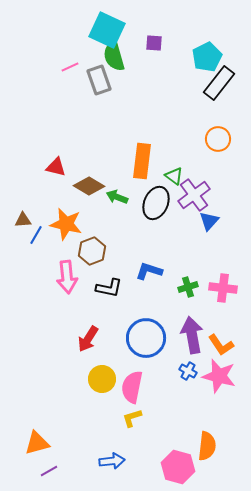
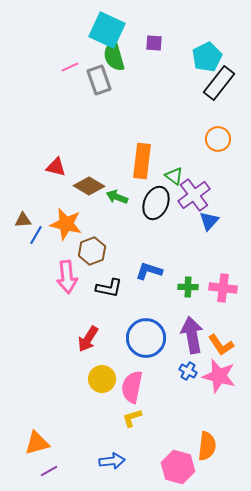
green cross: rotated 18 degrees clockwise
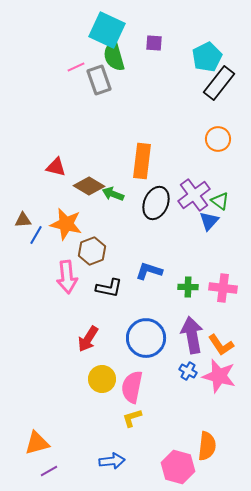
pink line: moved 6 px right
green triangle: moved 46 px right, 25 px down
green arrow: moved 4 px left, 3 px up
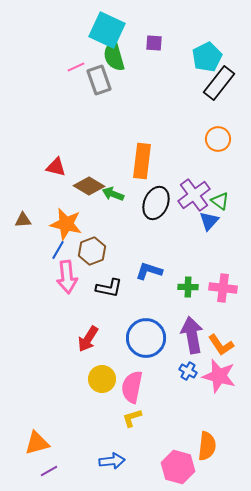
blue line: moved 22 px right, 15 px down
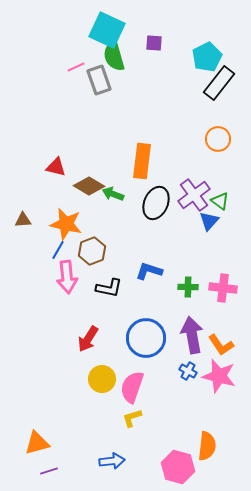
pink semicircle: rotated 8 degrees clockwise
purple line: rotated 12 degrees clockwise
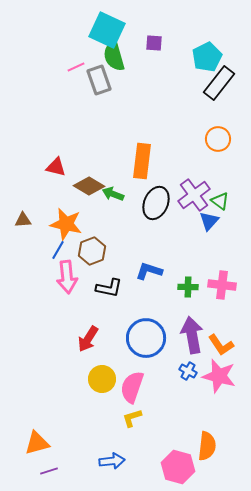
pink cross: moved 1 px left, 3 px up
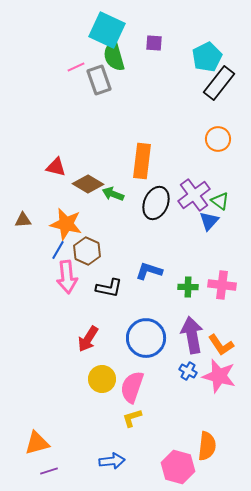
brown diamond: moved 1 px left, 2 px up
brown hexagon: moved 5 px left; rotated 16 degrees counterclockwise
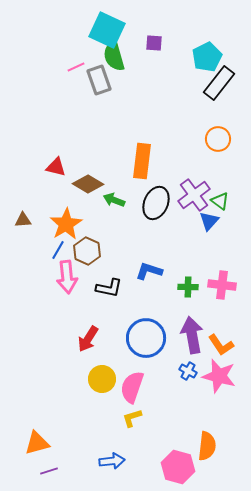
green arrow: moved 1 px right, 6 px down
orange star: rotated 28 degrees clockwise
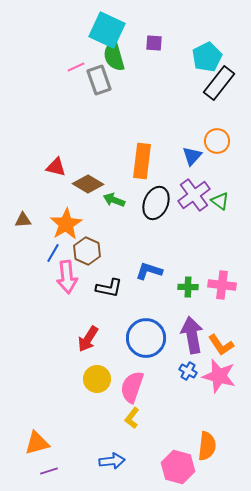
orange circle: moved 1 px left, 2 px down
blue triangle: moved 17 px left, 65 px up
blue line: moved 5 px left, 3 px down
yellow circle: moved 5 px left
yellow L-shape: rotated 35 degrees counterclockwise
